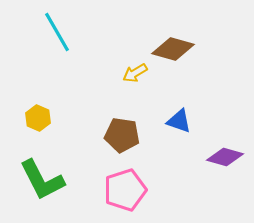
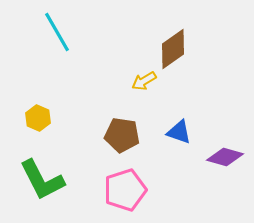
brown diamond: rotated 51 degrees counterclockwise
yellow arrow: moved 9 px right, 8 px down
blue triangle: moved 11 px down
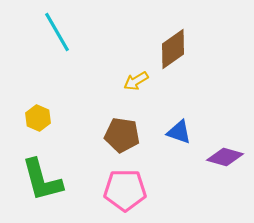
yellow arrow: moved 8 px left
green L-shape: rotated 12 degrees clockwise
pink pentagon: rotated 18 degrees clockwise
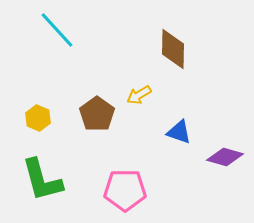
cyan line: moved 2 px up; rotated 12 degrees counterclockwise
brown diamond: rotated 54 degrees counterclockwise
yellow arrow: moved 3 px right, 14 px down
brown pentagon: moved 25 px left, 21 px up; rotated 28 degrees clockwise
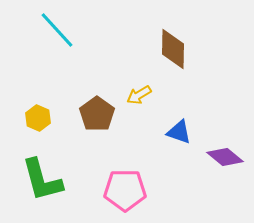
purple diamond: rotated 24 degrees clockwise
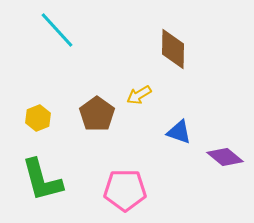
yellow hexagon: rotated 15 degrees clockwise
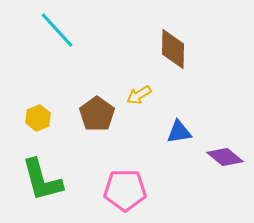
blue triangle: rotated 28 degrees counterclockwise
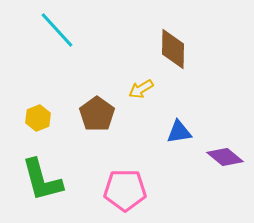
yellow arrow: moved 2 px right, 6 px up
